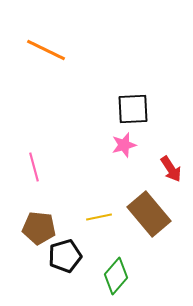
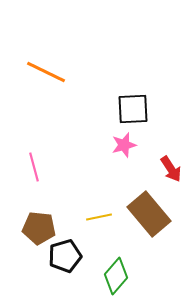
orange line: moved 22 px down
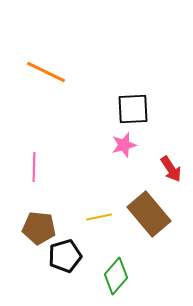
pink line: rotated 16 degrees clockwise
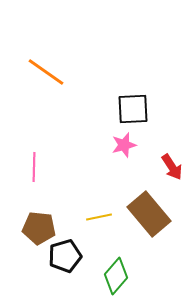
orange line: rotated 9 degrees clockwise
red arrow: moved 1 px right, 2 px up
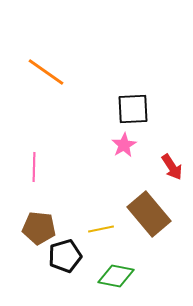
pink star: rotated 15 degrees counterclockwise
yellow line: moved 2 px right, 12 px down
green diamond: rotated 60 degrees clockwise
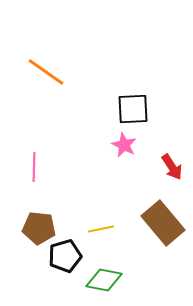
pink star: rotated 15 degrees counterclockwise
brown rectangle: moved 14 px right, 9 px down
green diamond: moved 12 px left, 4 px down
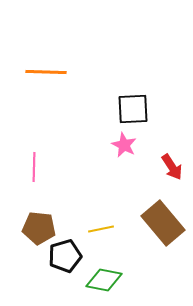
orange line: rotated 33 degrees counterclockwise
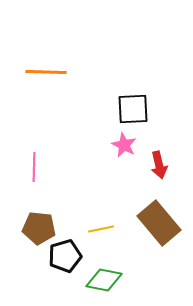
red arrow: moved 13 px left, 2 px up; rotated 20 degrees clockwise
brown rectangle: moved 4 px left
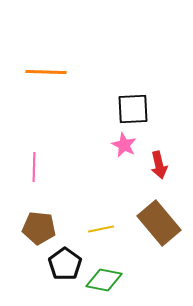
black pentagon: moved 8 px down; rotated 20 degrees counterclockwise
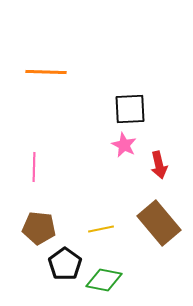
black square: moved 3 px left
